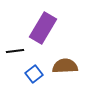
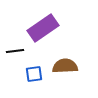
purple rectangle: rotated 24 degrees clockwise
blue square: rotated 30 degrees clockwise
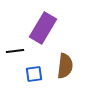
purple rectangle: rotated 24 degrees counterclockwise
brown semicircle: rotated 100 degrees clockwise
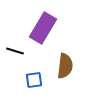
black line: rotated 24 degrees clockwise
blue square: moved 6 px down
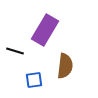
purple rectangle: moved 2 px right, 2 px down
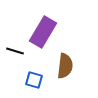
purple rectangle: moved 2 px left, 2 px down
blue square: rotated 24 degrees clockwise
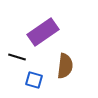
purple rectangle: rotated 24 degrees clockwise
black line: moved 2 px right, 6 px down
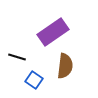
purple rectangle: moved 10 px right
blue square: rotated 18 degrees clockwise
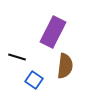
purple rectangle: rotated 28 degrees counterclockwise
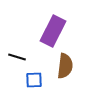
purple rectangle: moved 1 px up
blue square: rotated 36 degrees counterclockwise
